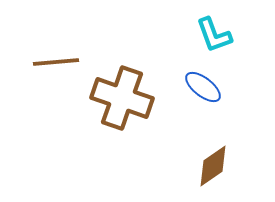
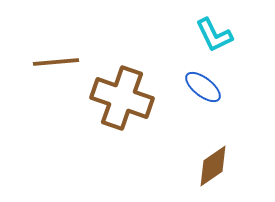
cyan L-shape: rotated 6 degrees counterclockwise
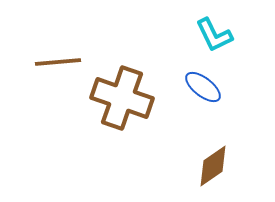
brown line: moved 2 px right
